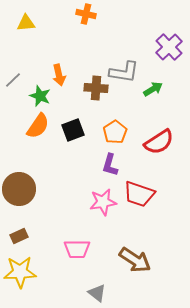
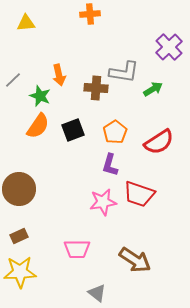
orange cross: moved 4 px right; rotated 18 degrees counterclockwise
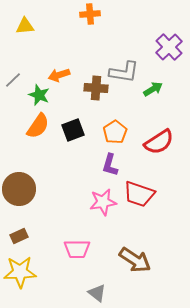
yellow triangle: moved 1 px left, 3 px down
orange arrow: rotated 85 degrees clockwise
green star: moved 1 px left, 1 px up
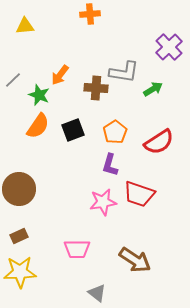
orange arrow: moved 1 px right; rotated 35 degrees counterclockwise
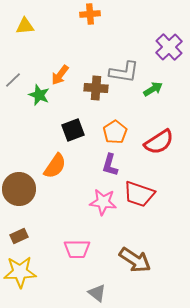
orange semicircle: moved 17 px right, 40 px down
pink star: rotated 16 degrees clockwise
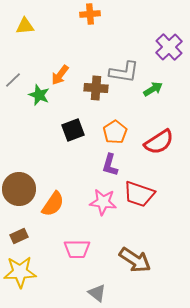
orange semicircle: moved 2 px left, 38 px down
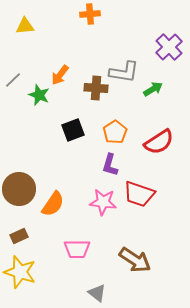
yellow star: rotated 20 degrees clockwise
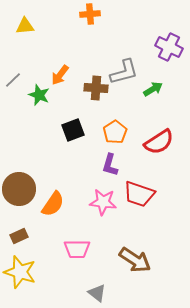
purple cross: rotated 20 degrees counterclockwise
gray L-shape: rotated 24 degrees counterclockwise
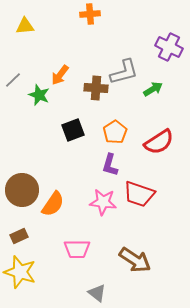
brown circle: moved 3 px right, 1 px down
